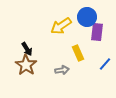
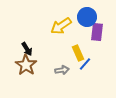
blue line: moved 20 px left
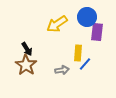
yellow arrow: moved 4 px left, 2 px up
yellow rectangle: rotated 28 degrees clockwise
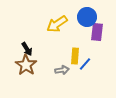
yellow rectangle: moved 3 px left, 3 px down
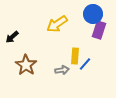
blue circle: moved 6 px right, 3 px up
purple rectangle: moved 2 px right, 2 px up; rotated 12 degrees clockwise
black arrow: moved 15 px left, 12 px up; rotated 80 degrees clockwise
